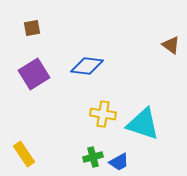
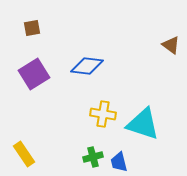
blue trapezoid: rotated 105 degrees clockwise
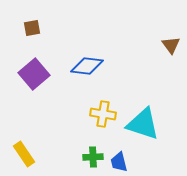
brown triangle: rotated 18 degrees clockwise
purple square: rotated 8 degrees counterclockwise
green cross: rotated 12 degrees clockwise
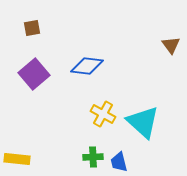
yellow cross: rotated 20 degrees clockwise
cyan triangle: moved 2 px up; rotated 24 degrees clockwise
yellow rectangle: moved 7 px left, 5 px down; rotated 50 degrees counterclockwise
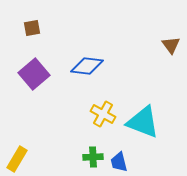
cyan triangle: rotated 21 degrees counterclockwise
yellow rectangle: rotated 65 degrees counterclockwise
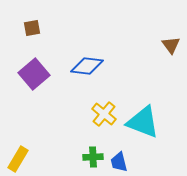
yellow cross: moved 1 px right; rotated 10 degrees clockwise
yellow rectangle: moved 1 px right
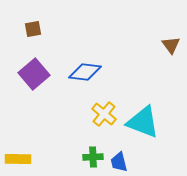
brown square: moved 1 px right, 1 px down
blue diamond: moved 2 px left, 6 px down
yellow rectangle: rotated 60 degrees clockwise
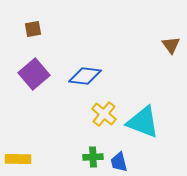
blue diamond: moved 4 px down
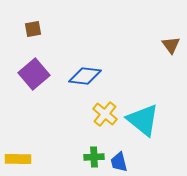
yellow cross: moved 1 px right
cyan triangle: moved 2 px up; rotated 18 degrees clockwise
green cross: moved 1 px right
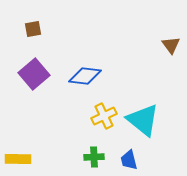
yellow cross: moved 1 px left, 2 px down; rotated 25 degrees clockwise
blue trapezoid: moved 10 px right, 2 px up
